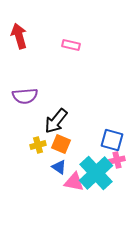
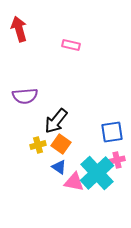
red arrow: moved 7 px up
blue square: moved 8 px up; rotated 25 degrees counterclockwise
orange square: rotated 12 degrees clockwise
cyan cross: moved 1 px right
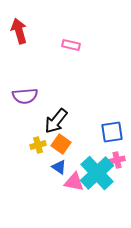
red arrow: moved 2 px down
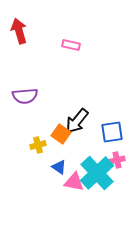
black arrow: moved 21 px right
orange square: moved 10 px up
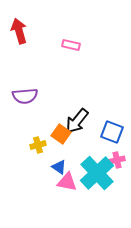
blue square: rotated 30 degrees clockwise
pink triangle: moved 7 px left
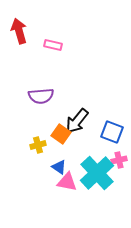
pink rectangle: moved 18 px left
purple semicircle: moved 16 px right
pink cross: moved 2 px right
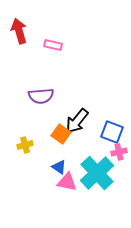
yellow cross: moved 13 px left
pink cross: moved 8 px up
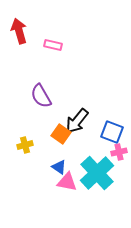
purple semicircle: rotated 65 degrees clockwise
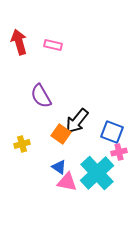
red arrow: moved 11 px down
yellow cross: moved 3 px left, 1 px up
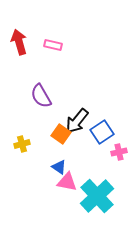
blue square: moved 10 px left; rotated 35 degrees clockwise
cyan cross: moved 23 px down
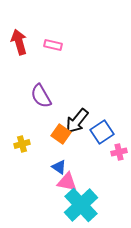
cyan cross: moved 16 px left, 9 px down
